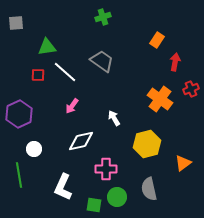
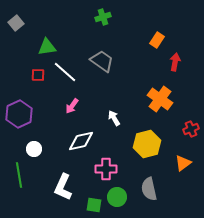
gray square: rotated 35 degrees counterclockwise
red cross: moved 40 px down
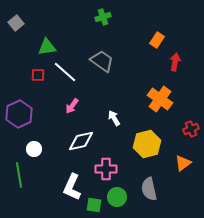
white L-shape: moved 9 px right
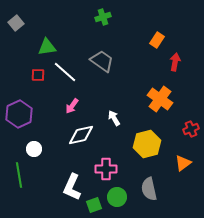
white diamond: moved 6 px up
green square: rotated 28 degrees counterclockwise
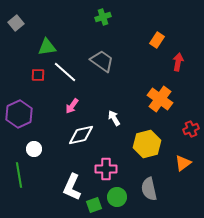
red arrow: moved 3 px right
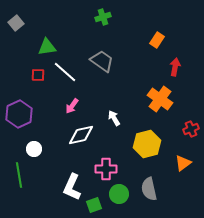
red arrow: moved 3 px left, 5 px down
green circle: moved 2 px right, 3 px up
